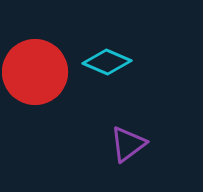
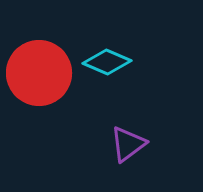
red circle: moved 4 px right, 1 px down
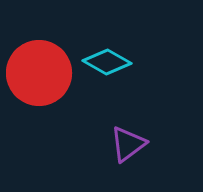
cyan diamond: rotated 6 degrees clockwise
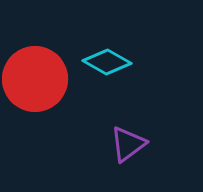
red circle: moved 4 px left, 6 px down
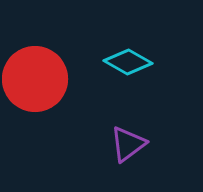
cyan diamond: moved 21 px right
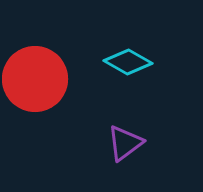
purple triangle: moved 3 px left, 1 px up
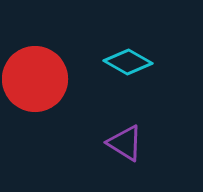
purple triangle: rotated 51 degrees counterclockwise
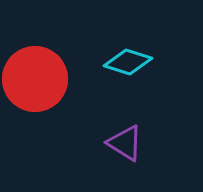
cyan diamond: rotated 12 degrees counterclockwise
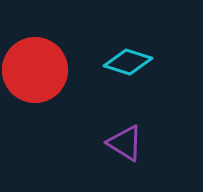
red circle: moved 9 px up
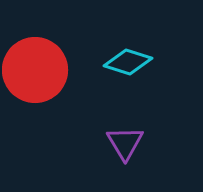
purple triangle: rotated 27 degrees clockwise
